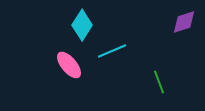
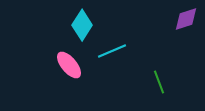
purple diamond: moved 2 px right, 3 px up
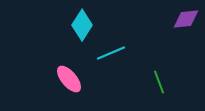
purple diamond: rotated 12 degrees clockwise
cyan line: moved 1 px left, 2 px down
pink ellipse: moved 14 px down
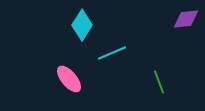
cyan line: moved 1 px right
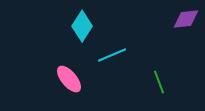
cyan diamond: moved 1 px down
cyan line: moved 2 px down
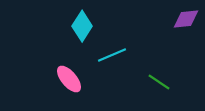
green line: rotated 35 degrees counterclockwise
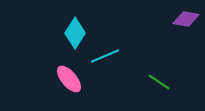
purple diamond: rotated 16 degrees clockwise
cyan diamond: moved 7 px left, 7 px down
cyan line: moved 7 px left, 1 px down
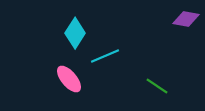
green line: moved 2 px left, 4 px down
